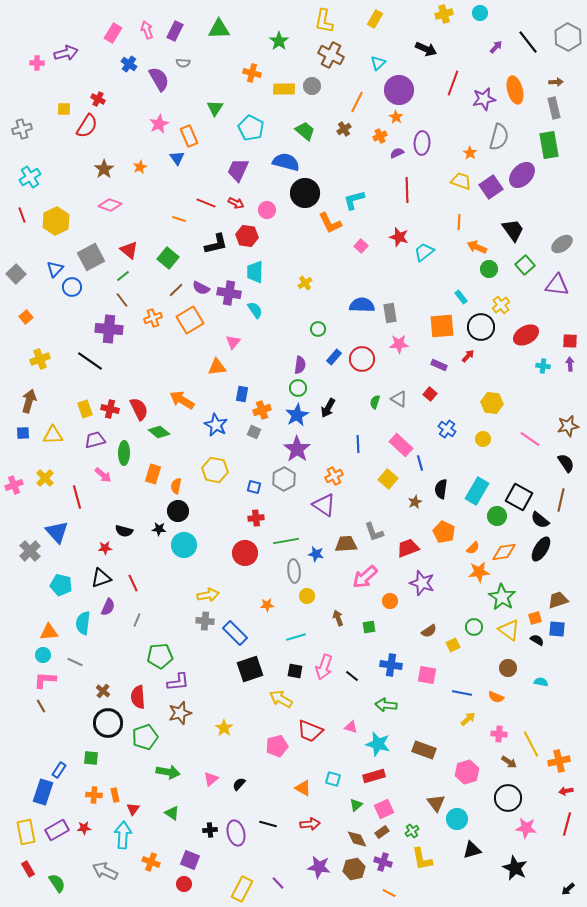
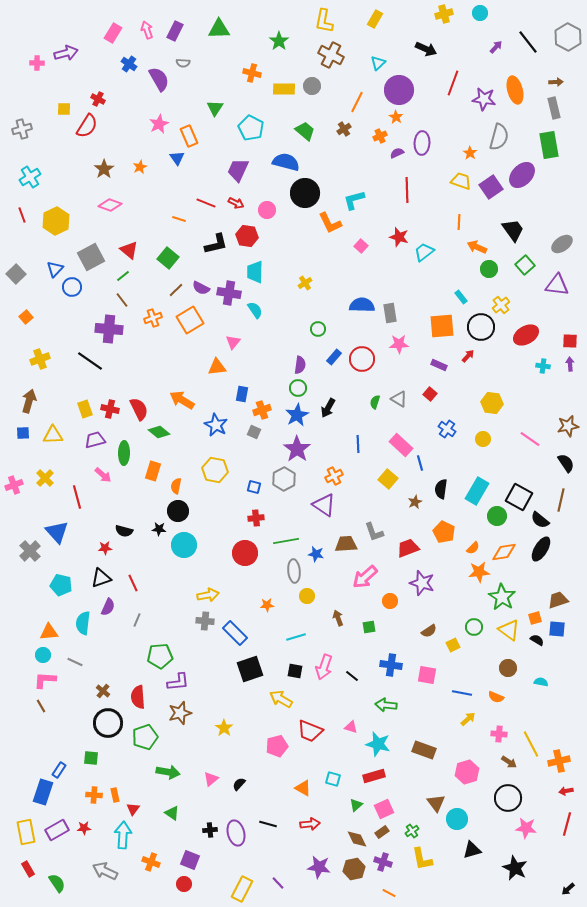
purple star at (484, 99): rotated 20 degrees clockwise
orange rectangle at (153, 474): moved 3 px up
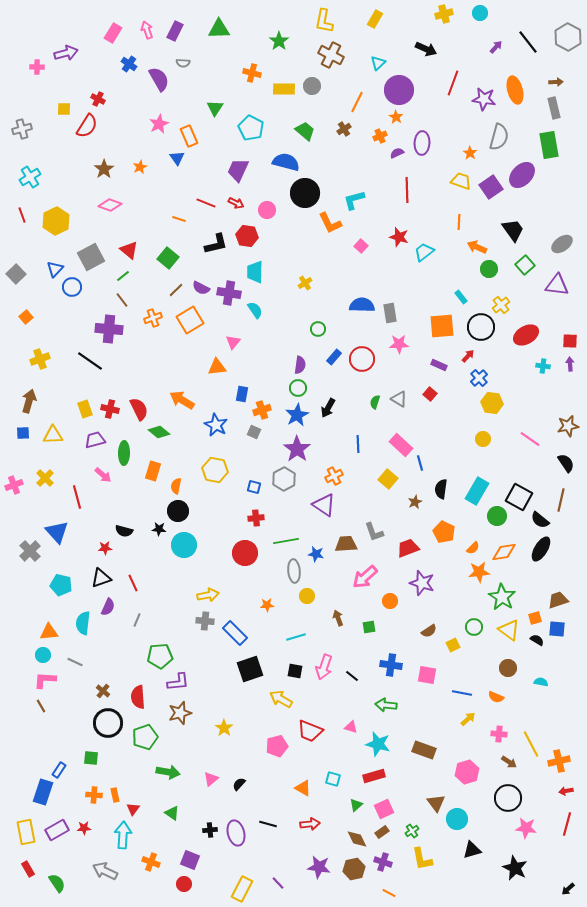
pink cross at (37, 63): moved 4 px down
blue cross at (447, 429): moved 32 px right, 51 px up; rotated 12 degrees clockwise
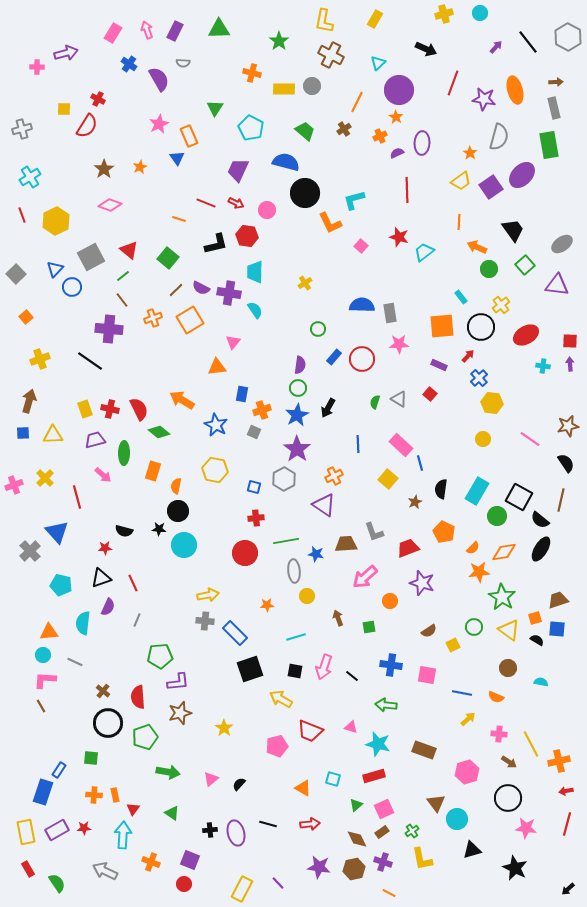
yellow trapezoid at (461, 181): rotated 125 degrees clockwise
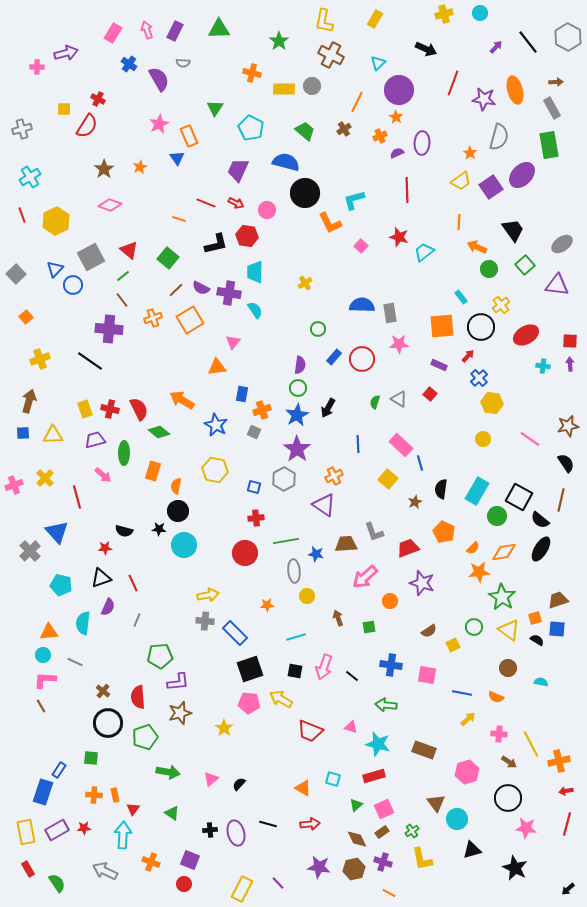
gray rectangle at (554, 108): moved 2 px left; rotated 15 degrees counterclockwise
blue circle at (72, 287): moved 1 px right, 2 px up
pink pentagon at (277, 746): moved 28 px left, 43 px up; rotated 20 degrees clockwise
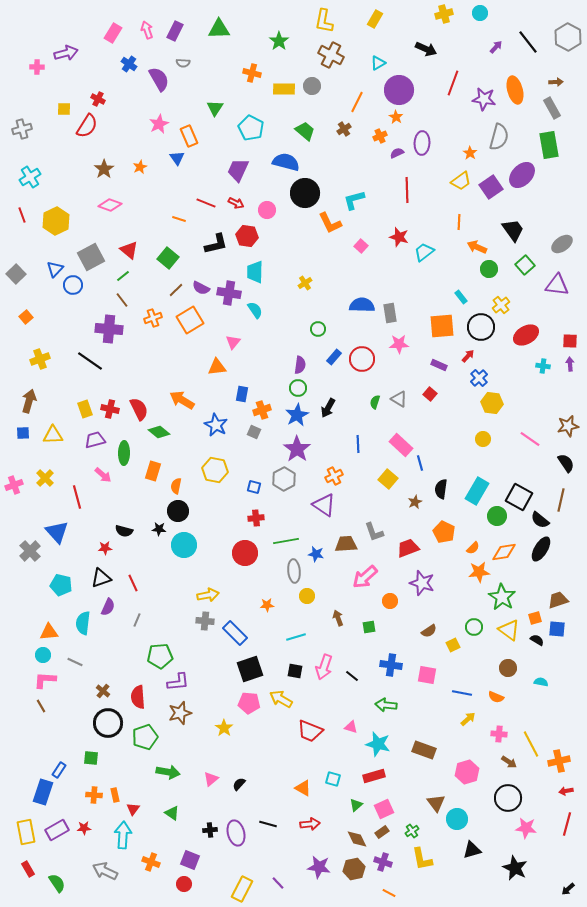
cyan triangle at (378, 63): rotated 14 degrees clockwise
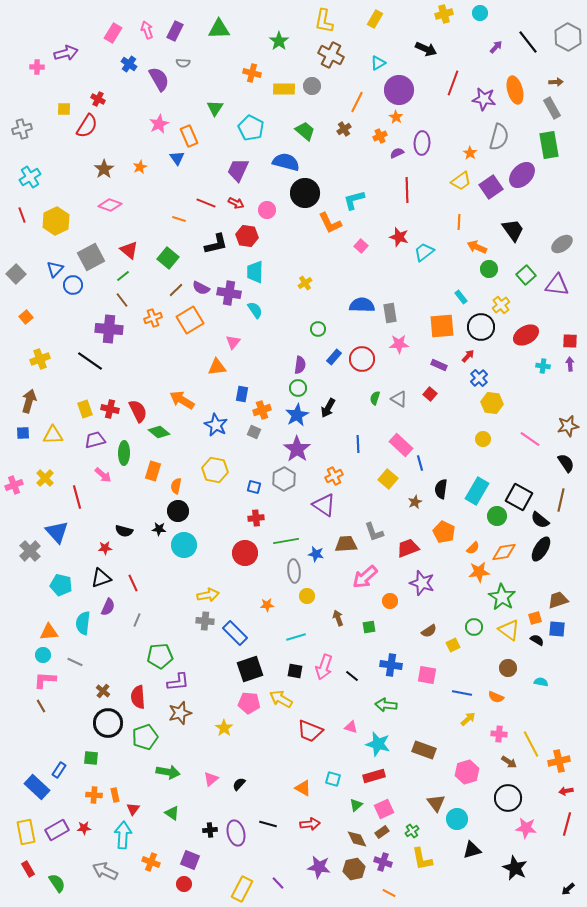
green square at (525, 265): moved 1 px right, 10 px down
green semicircle at (375, 402): moved 4 px up
red semicircle at (139, 409): moved 1 px left, 2 px down
blue rectangle at (43, 792): moved 6 px left, 5 px up; rotated 65 degrees counterclockwise
